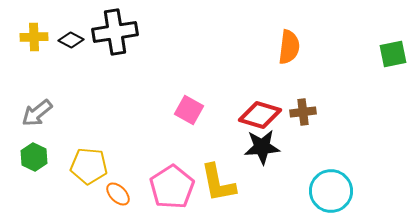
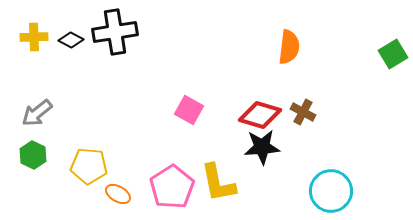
green square: rotated 20 degrees counterclockwise
brown cross: rotated 35 degrees clockwise
green hexagon: moved 1 px left, 2 px up
orange ellipse: rotated 15 degrees counterclockwise
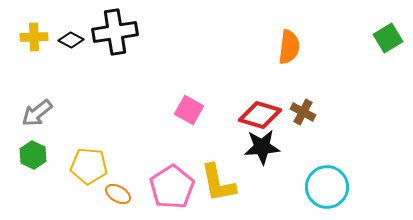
green square: moved 5 px left, 16 px up
cyan circle: moved 4 px left, 4 px up
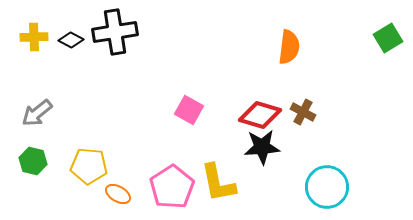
green hexagon: moved 6 px down; rotated 12 degrees counterclockwise
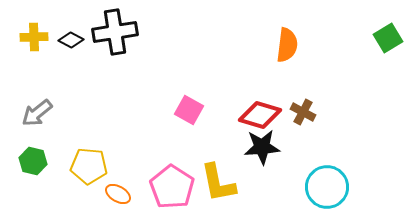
orange semicircle: moved 2 px left, 2 px up
pink pentagon: rotated 6 degrees counterclockwise
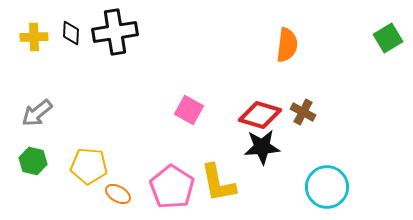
black diamond: moved 7 px up; rotated 65 degrees clockwise
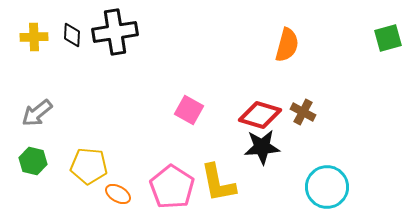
black diamond: moved 1 px right, 2 px down
green square: rotated 16 degrees clockwise
orange semicircle: rotated 8 degrees clockwise
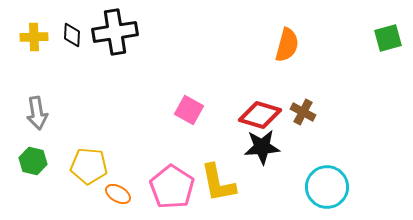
gray arrow: rotated 60 degrees counterclockwise
